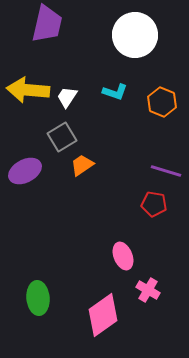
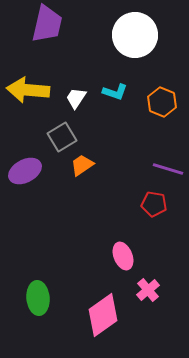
white trapezoid: moved 9 px right, 1 px down
purple line: moved 2 px right, 2 px up
pink cross: rotated 20 degrees clockwise
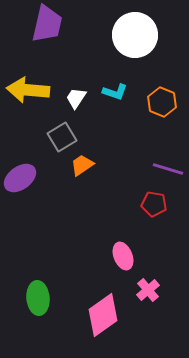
purple ellipse: moved 5 px left, 7 px down; rotated 8 degrees counterclockwise
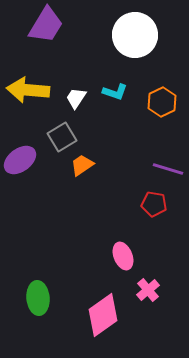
purple trapezoid: moved 1 px left, 1 px down; rotated 18 degrees clockwise
orange hexagon: rotated 12 degrees clockwise
purple ellipse: moved 18 px up
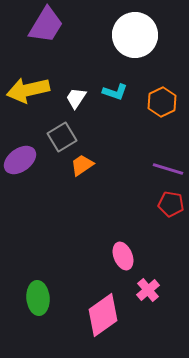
yellow arrow: rotated 18 degrees counterclockwise
red pentagon: moved 17 px right
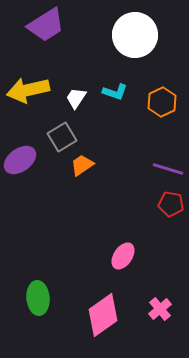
purple trapezoid: rotated 27 degrees clockwise
pink ellipse: rotated 56 degrees clockwise
pink cross: moved 12 px right, 19 px down
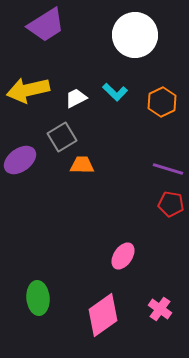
cyan L-shape: rotated 25 degrees clockwise
white trapezoid: rotated 30 degrees clockwise
orange trapezoid: rotated 35 degrees clockwise
pink cross: rotated 15 degrees counterclockwise
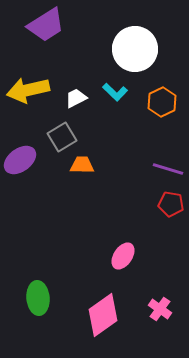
white circle: moved 14 px down
